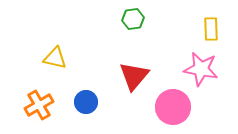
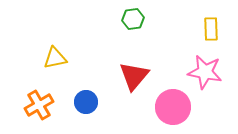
yellow triangle: rotated 25 degrees counterclockwise
pink star: moved 4 px right, 3 px down
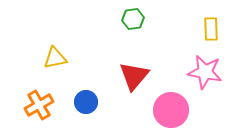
pink circle: moved 2 px left, 3 px down
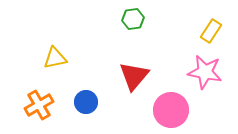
yellow rectangle: moved 2 px down; rotated 35 degrees clockwise
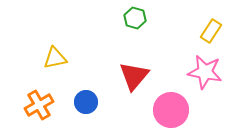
green hexagon: moved 2 px right, 1 px up; rotated 25 degrees clockwise
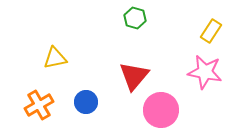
pink circle: moved 10 px left
